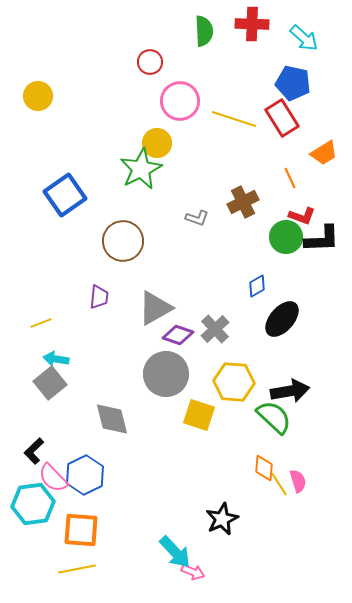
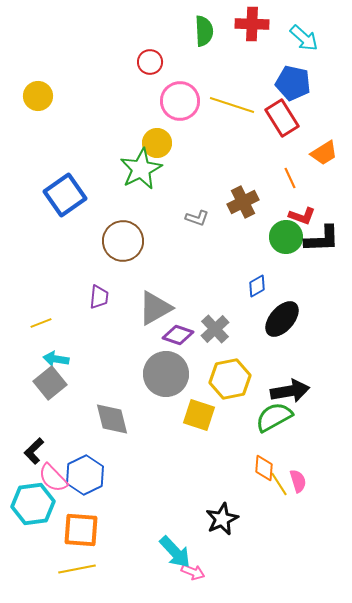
yellow line at (234, 119): moved 2 px left, 14 px up
yellow hexagon at (234, 382): moved 4 px left, 3 px up; rotated 15 degrees counterclockwise
green semicircle at (274, 417): rotated 72 degrees counterclockwise
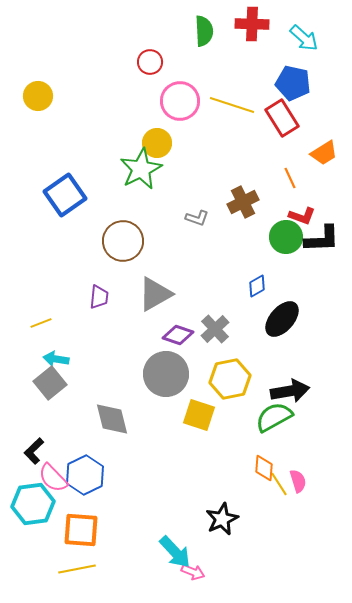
gray triangle at (155, 308): moved 14 px up
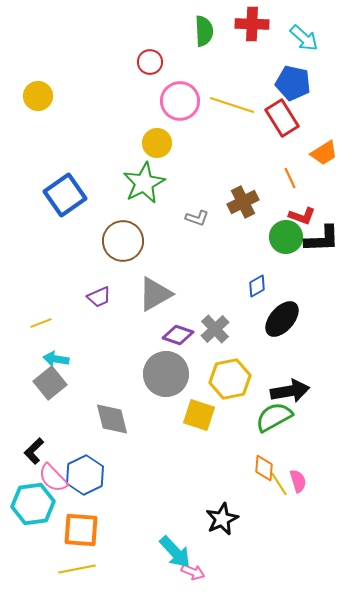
green star at (141, 169): moved 3 px right, 14 px down
purple trapezoid at (99, 297): rotated 60 degrees clockwise
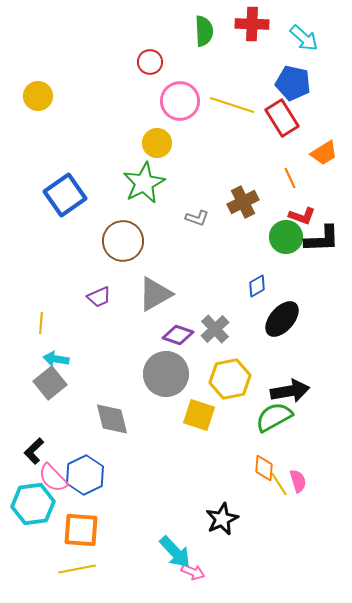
yellow line at (41, 323): rotated 65 degrees counterclockwise
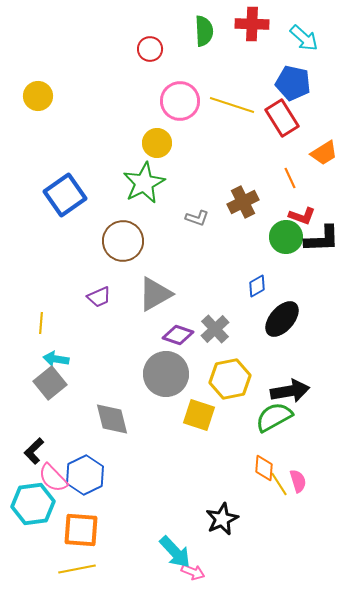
red circle at (150, 62): moved 13 px up
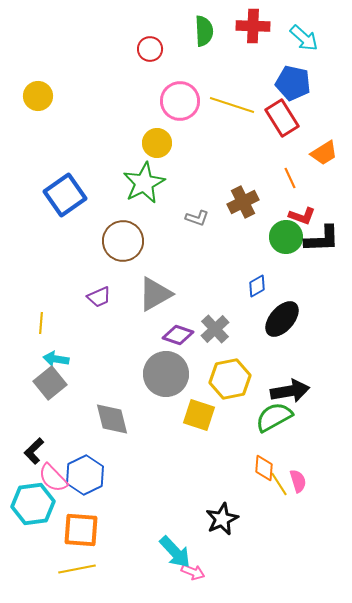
red cross at (252, 24): moved 1 px right, 2 px down
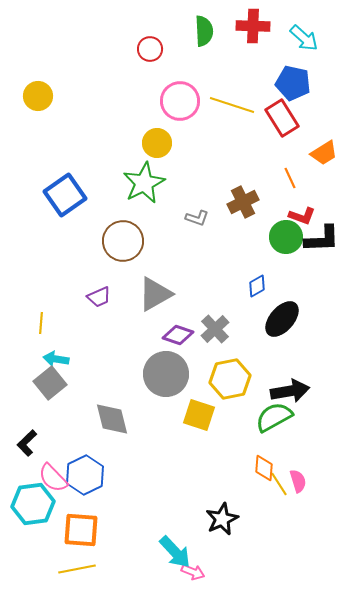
black L-shape at (34, 451): moved 7 px left, 8 px up
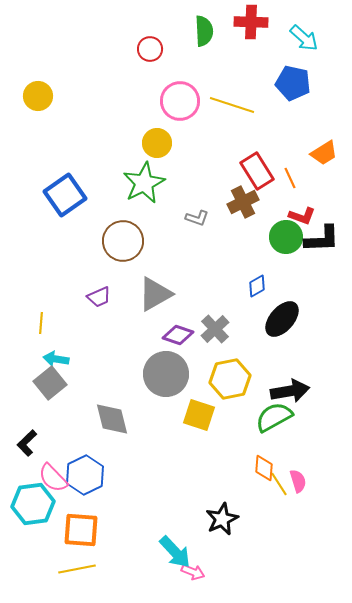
red cross at (253, 26): moved 2 px left, 4 px up
red rectangle at (282, 118): moved 25 px left, 53 px down
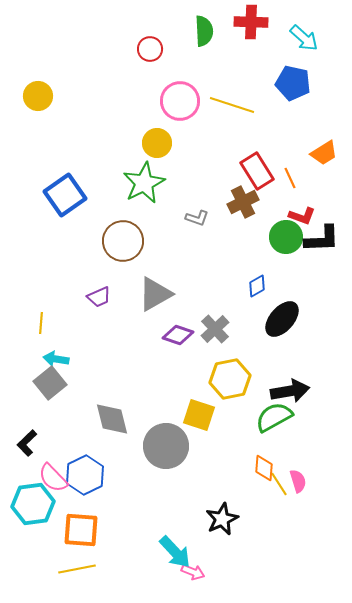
gray circle at (166, 374): moved 72 px down
